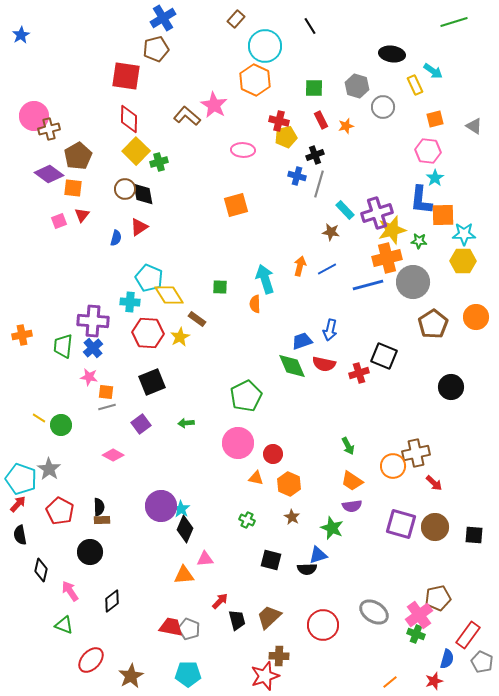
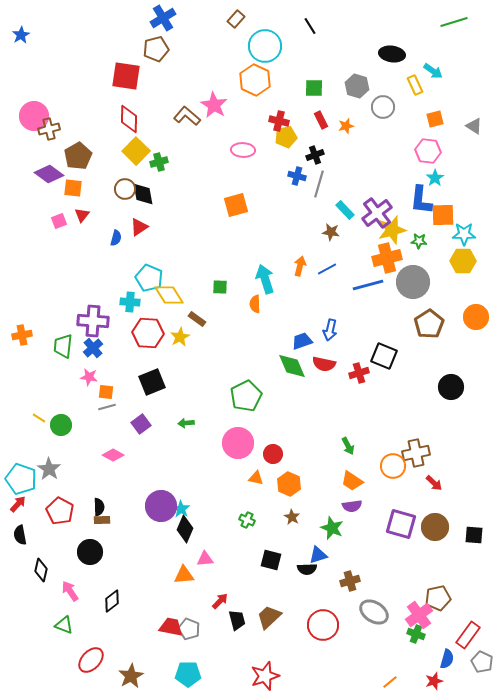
purple cross at (377, 213): rotated 20 degrees counterclockwise
brown pentagon at (433, 324): moved 4 px left
brown cross at (279, 656): moved 71 px right, 75 px up; rotated 18 degrees counterclockwise
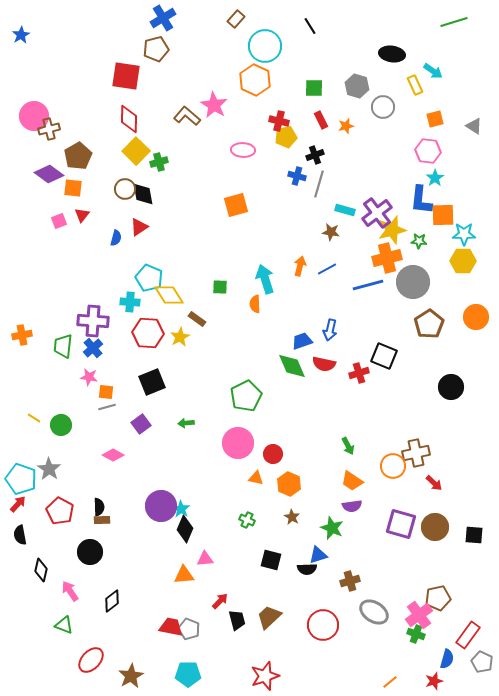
cyan rectangle at (345, 210): rotated 30 degrees counterclockwise
yellow line at (39, 418): moved 5 px left
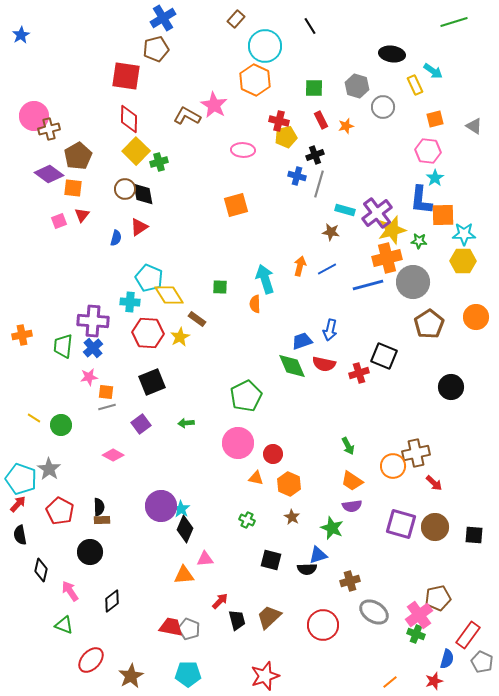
brown L-shape at (187, 116): rotated 12 degrees counterclockwise
pink star at (89, 377): rotated 18 degrees counterclockwise
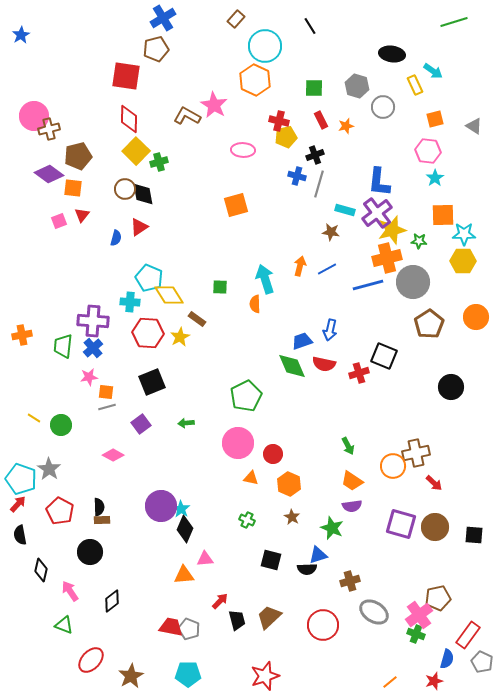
brown pentagon at (78, 156): rotated 16 degrees clockwise
blue L-shape at (421, 200): moved 42 px left, 18 px up
orange triangle at (256, 478): moved 5 px left
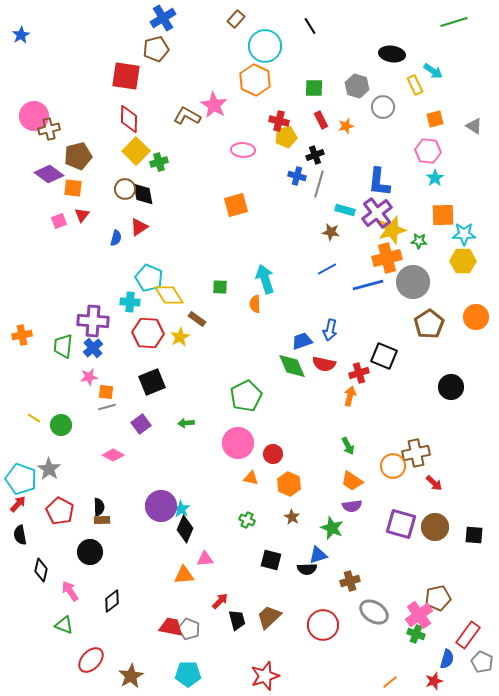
orange arrow at (300, 266): moved 50 px right, 130 px down
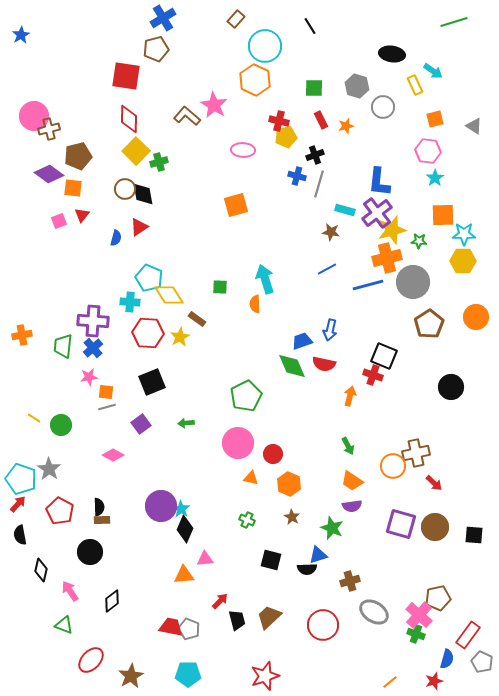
brown L-shape at (187, 116): rotated 12 degrees clockwise
red cross at (359, 373): moved 14 px right, 2 px down; rotated 36 degrees clockwise
pink cross at (419, 615): rotated 12 degrees counterclockwise
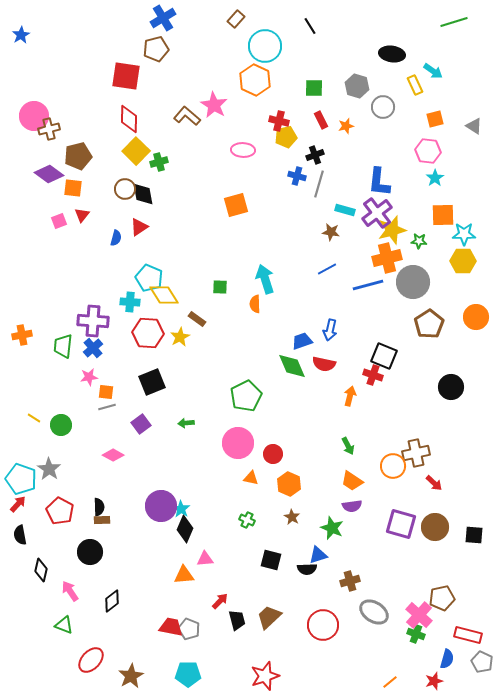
yellow diamond at (169, 295): moved 5 px left
brown pentagon at (438, 598): moved 4 px right
red rectangle at (468, 635): rotated 68 degrees clockwise
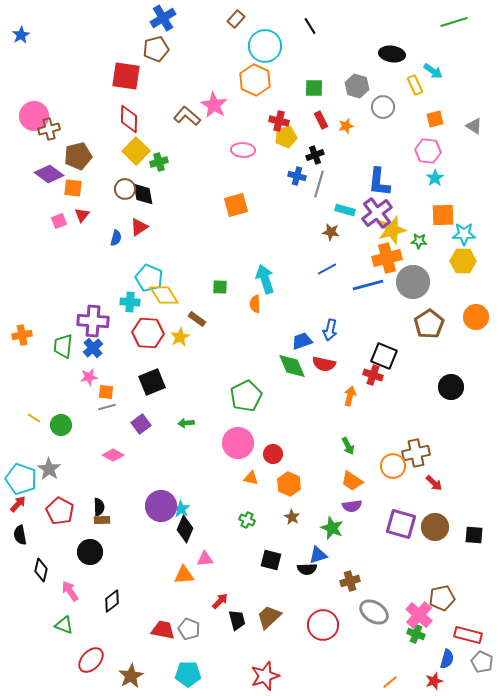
red trapezoid at (171, 627): moved 8 px left, 3 px down
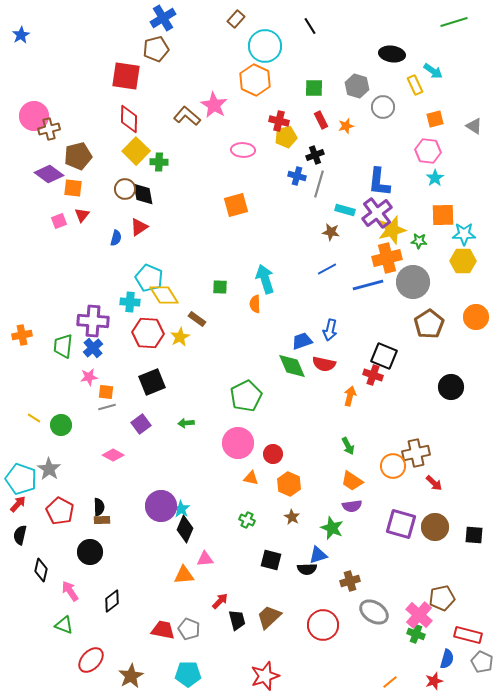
green cross at (159, 162): rotated 18 degrees clockwise
black semicircle at (20, 535): rotated 24 degrees clockwise
